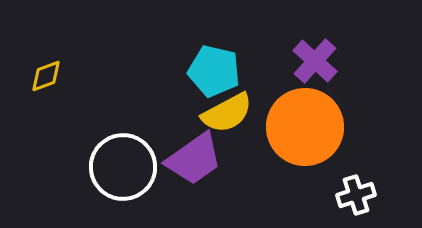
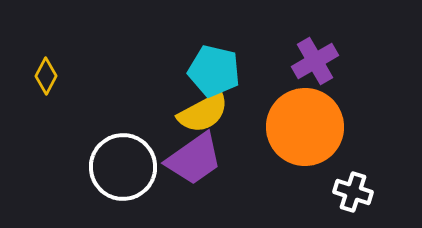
purple cross: rotated 18 degrees clockwise
yellow diamond: rotated 42 degrees counterclockwise
yellow semicircle: moved 24 px left
white cross: moved 3 px left, 3 px up; rotated 36 degrees clockwise
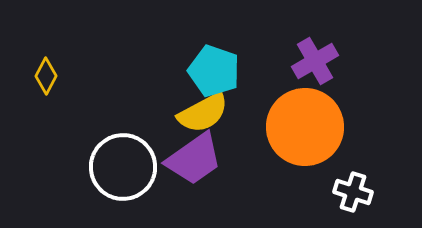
cyan pentagon: rotated 6 degrees clockwise
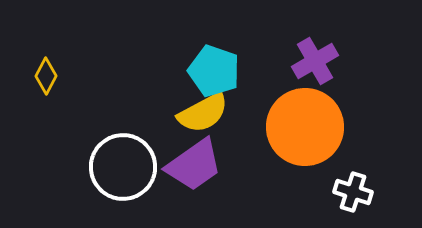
purple trapezoid: moved 6 px down
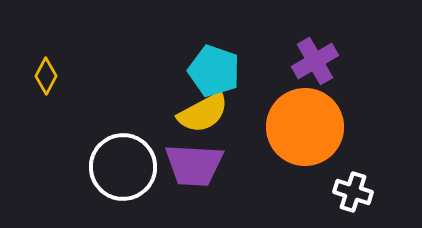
purple trapezoid: rotated 38 degrees clockwise
